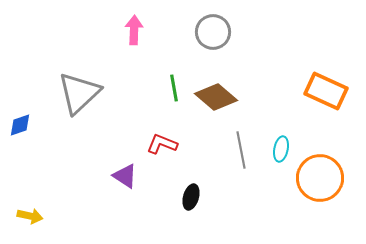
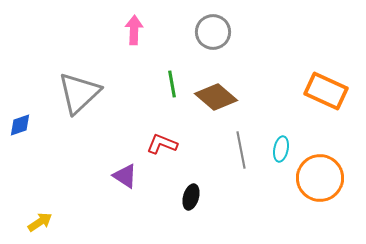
green line: moved 2 px left, 4 px up
yellow arrow: moved 10 px right, 6 px down; rotated 45 degrees counterclockwise
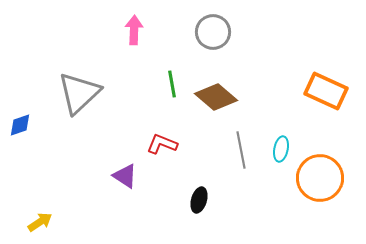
black ellipse: moved 8 px right, 3 px down
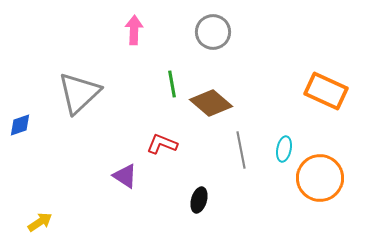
brown diamond: moved 5 px left, 6 px down
cyan ellipse: moved 3 px right
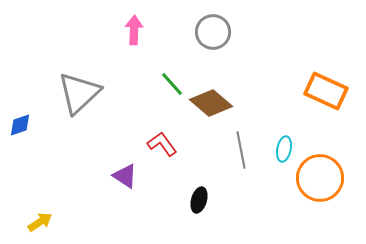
green line: rotated 32 degrees counterclockwise
red L-shape: rotated 32 degrees clockwise
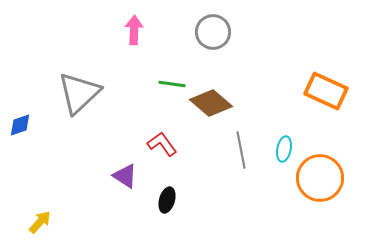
green line: rotated 40 degrees counterclockwise
black ellipse: moved 32 px left
yellow arrow: rotated 15 degrees counterclockwise
